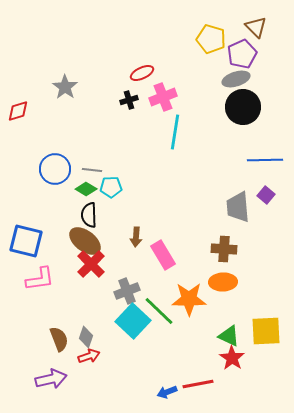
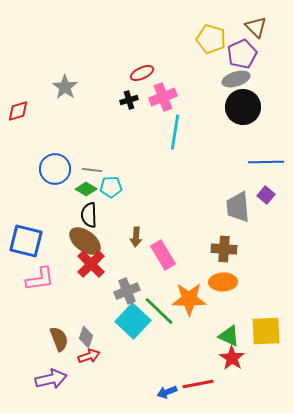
blue line: moved 1 px right, 2 px down
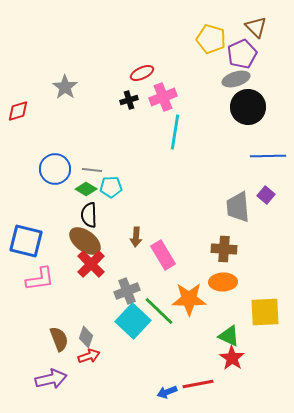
black circle: moved 5 px right
blue line: moved 2 px right, 6 px up
yellow square: moved 1 px left, 19 px up
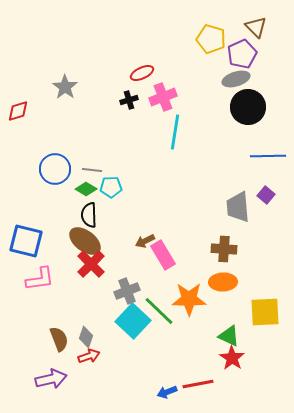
brown arrow: moved 9 px right, 4 px down; rotated 60 degrees clockwise
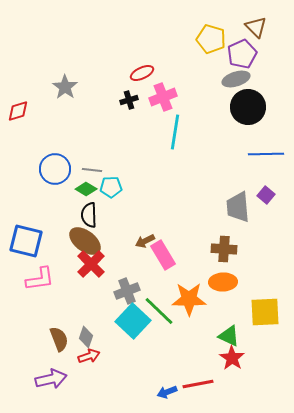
blue line: moved 2 px left, 2 px up
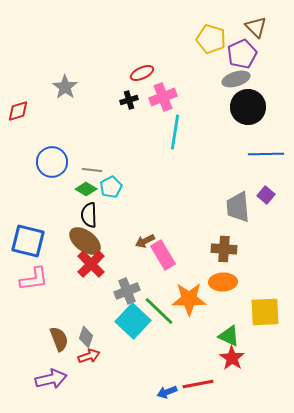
blue circle: moved 3 px left, 7 px up
cyan pentagon: rotated 25 degrees counterclockwise
blue square: moved 2 px right
pink L-shape: moved 6 px left
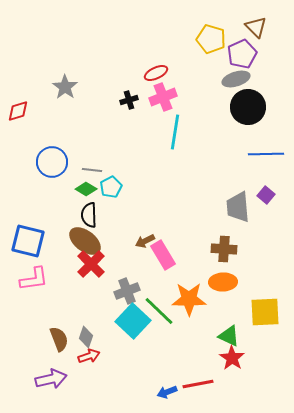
red ellipse: moved 14 px right
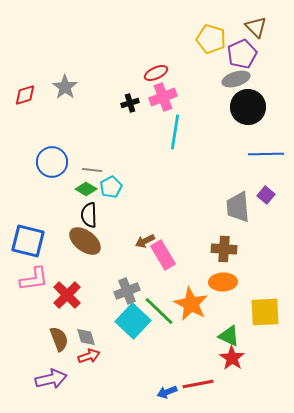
black cross: moved 1 px right, 3 px down
red diamond: moved 7 px right, 16 px up
red cross: moved 24 px left, 31 px down
orange star: moved 2 px right, 5 px down; rotated 28 degrees clockwise
gray diamond: rotated 35 degrees counterclockwise
